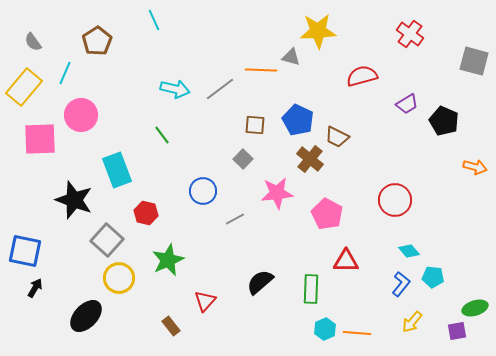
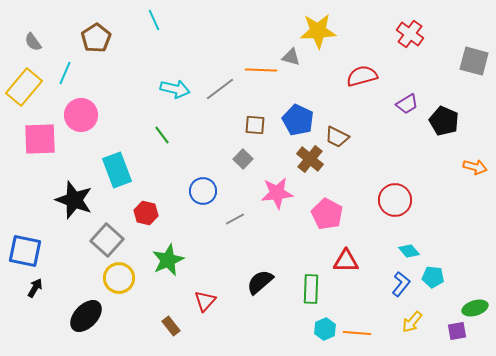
brown pentagon at (97, 41): moved 1 px left, 3 px up
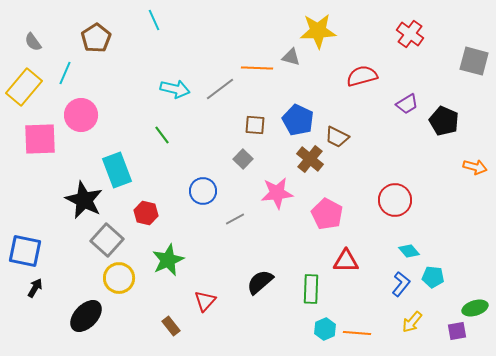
orange line at (261, 70): moved 4 px left, 2 px up
black star at (74, 200): moved 10 px right; rotated 6 degrees clockwise
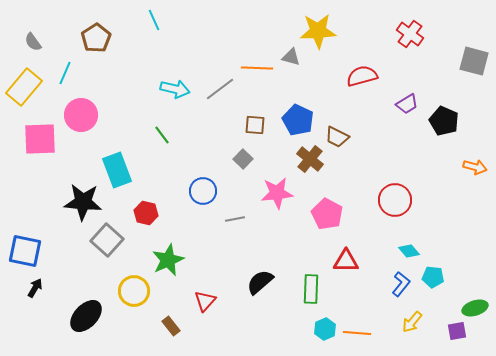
black star at (84, 200): moved 1 px left, 2 px down; rotated 21 degrees counterclockwise
gray line at (235, 219): rotated 18 degrees clockwise
yellow circle at (119, 278): moved 15 px right, 13 px down
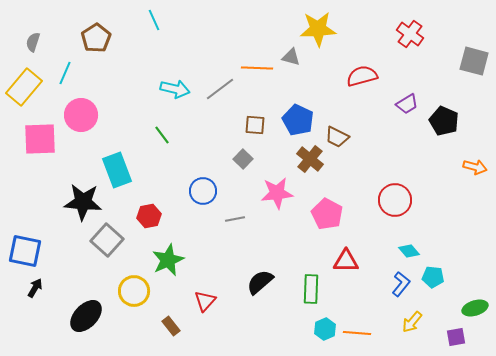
yellow star at (318, 31): moved 2 px up
gray semicircle at (33, 42): rotated 54 degrees clockwise
red hexagon at (146, 213): moved 3 px right, 3 px down; rotated 25 degrees counterclockwise
purple square at (457, 331): moved 1 px left, 6 px down
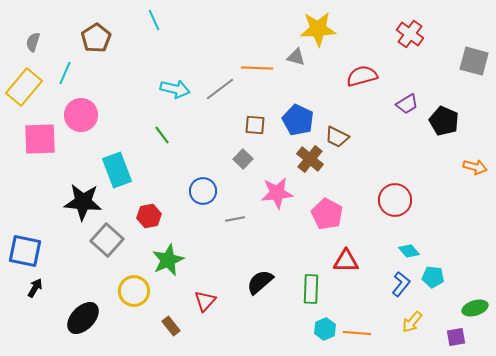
gray triangle at (291, 57): moved 5 px right
black ellipse at (86, 316): moved 3 px left, 2 px down
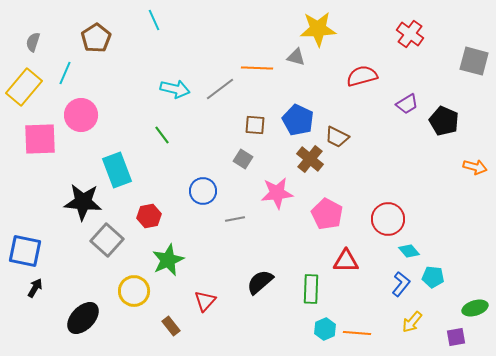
gray square at (243, 159): rotated 12 degrees counterclockwise
red circle at (395, 200): moved 7 px left, 19 px down
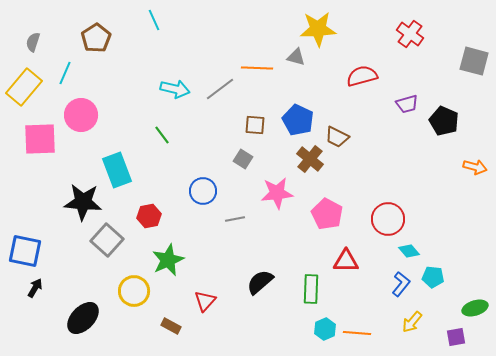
purple trapezoid at (407, 104): rotated 15 degrees clockwise
brown rectangle at (171, 326): rotated 24 degrees counterclockwise
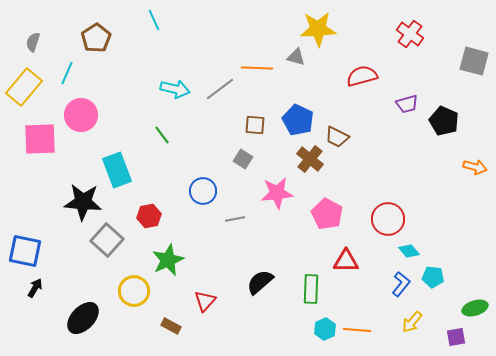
cyan line at (65, 73): moved 2 px right
orange line at (357, 333): moved 3 px up
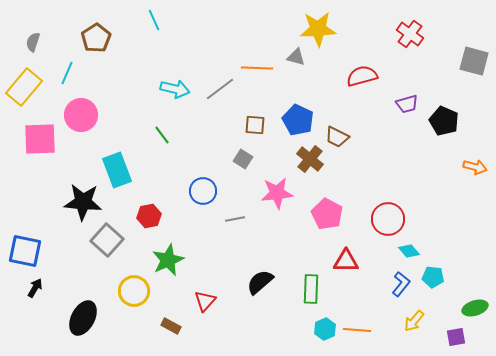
black ellipse at (83, 318): rotated 16 degrees counterclockwise
yellow arrow at (412, 322): moved 2 px right, 1 px up
